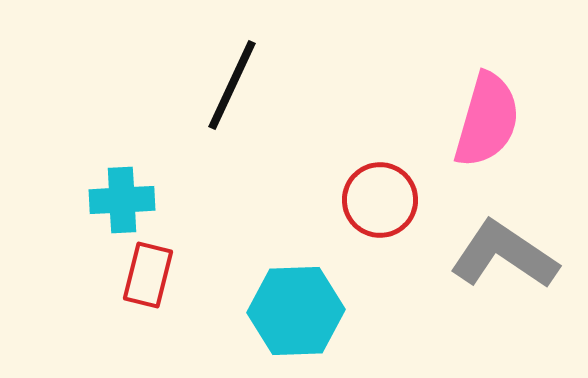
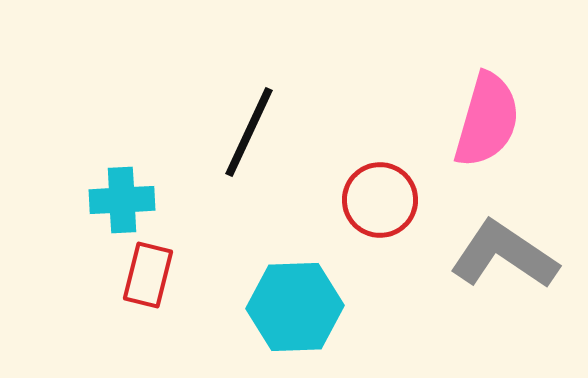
black line: moved 17 px right, 47 px down
cyan hexagon: moved 1 px left, 4 px up
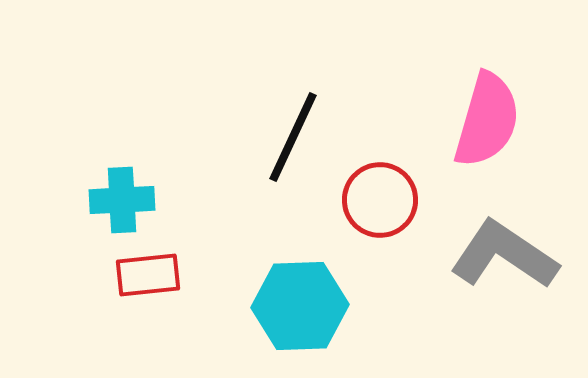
black line: moved 44 px right, 5 px down
red rectangle: rotated 70 degrees clockwise
cyan hexagon: moved 5 px right, 1 px up
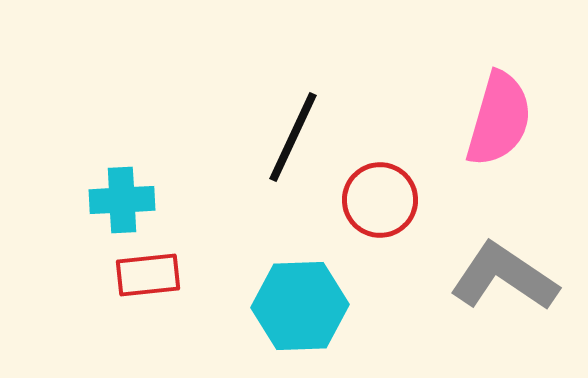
pink semicircle: moved 12 px right, 1 px up
gray L-shape: moved 22 px down
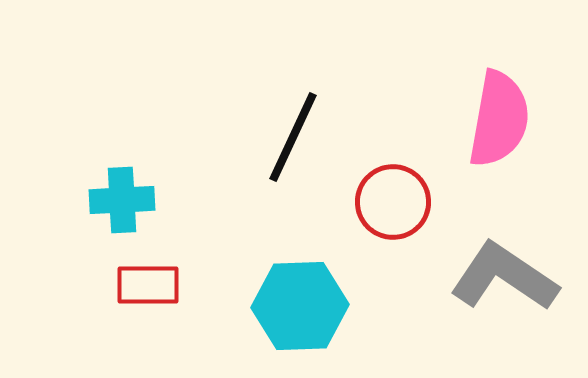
pink semicircle: rotated 6 degrees counterclockwise
red circle: moved 13 px right, 2 px down
red rectangle: moved 10 px down; rotated 6 degrees clockwise
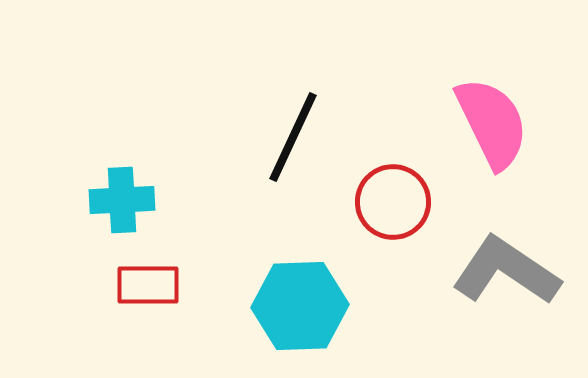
pink semicircle: moved 7 px left, 4 px down; rotated 36 degrees counterclockwise
gray L-shape: moved 2 px right, 6 px up
